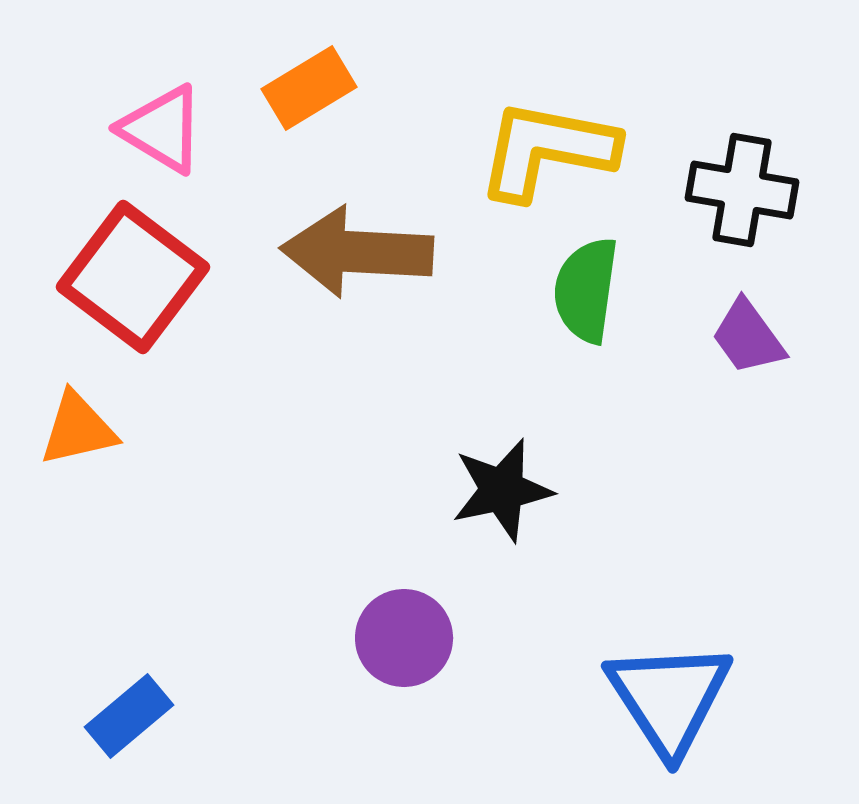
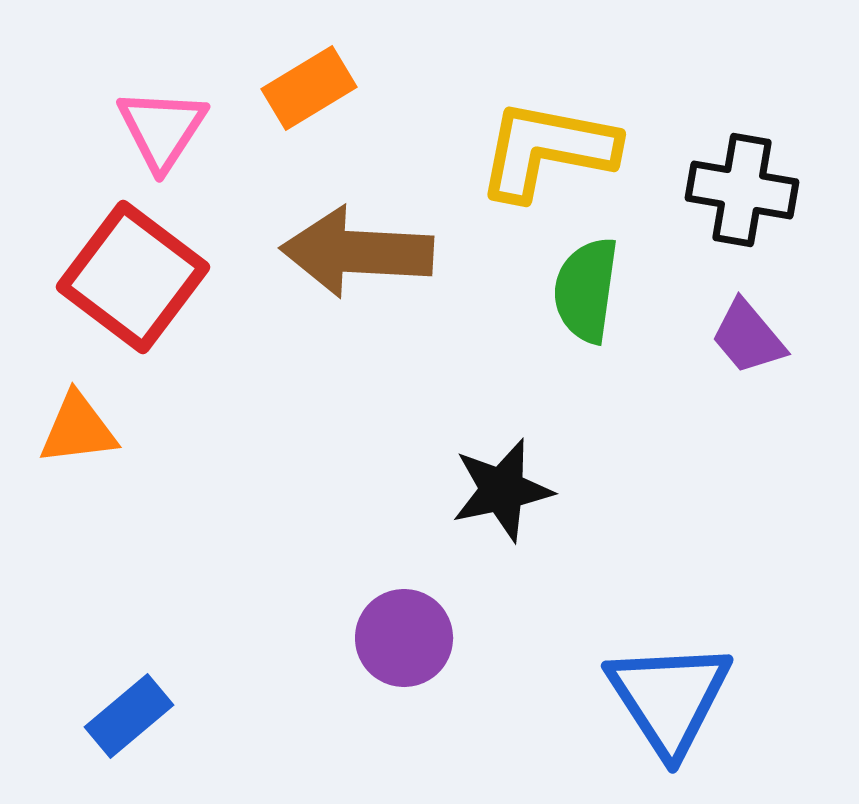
pink triangle: rotated 32 degrees clockwise
purple trapezoid: rotated 4 degrees counterclockwise
orange triangle: rotated 6 degrees clockwise
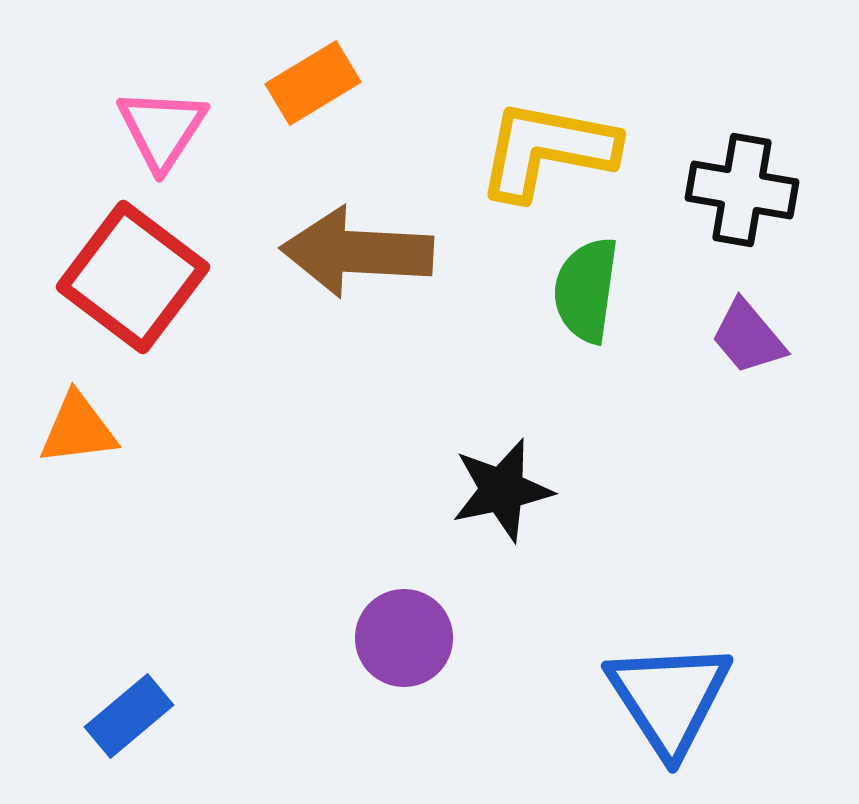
orange rectangle: moved 4 px right, 5 px up
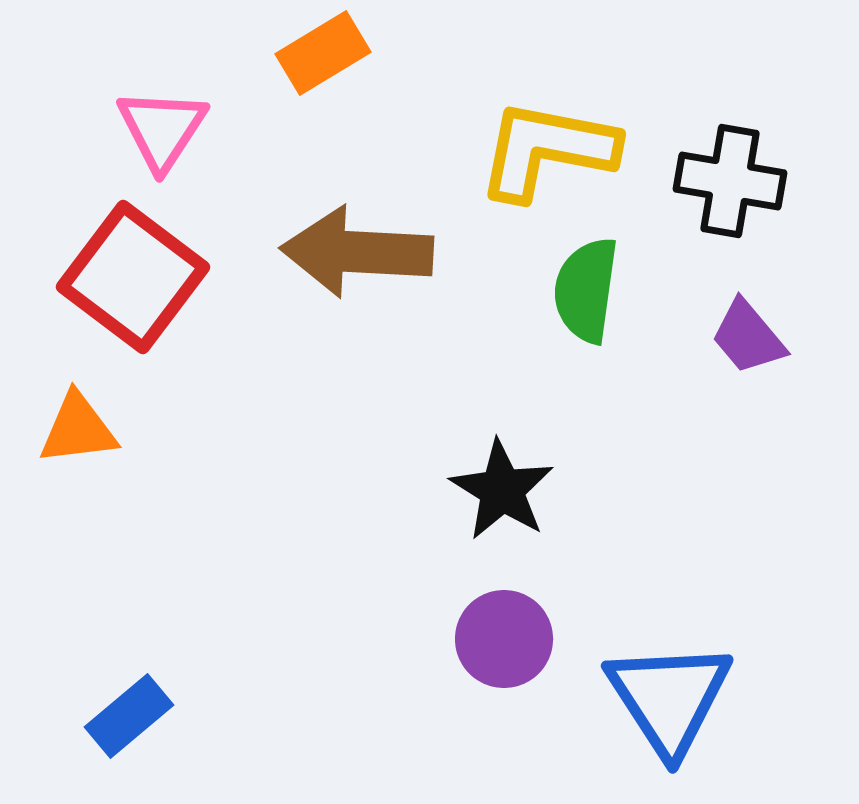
orange rectangle: moved 10 px right, 30 px up
black cross: moved 12 px left, 9 px up
black star: rotated 28 degrees counterclockwise
purple circle: moved 100 px right, 1 px down
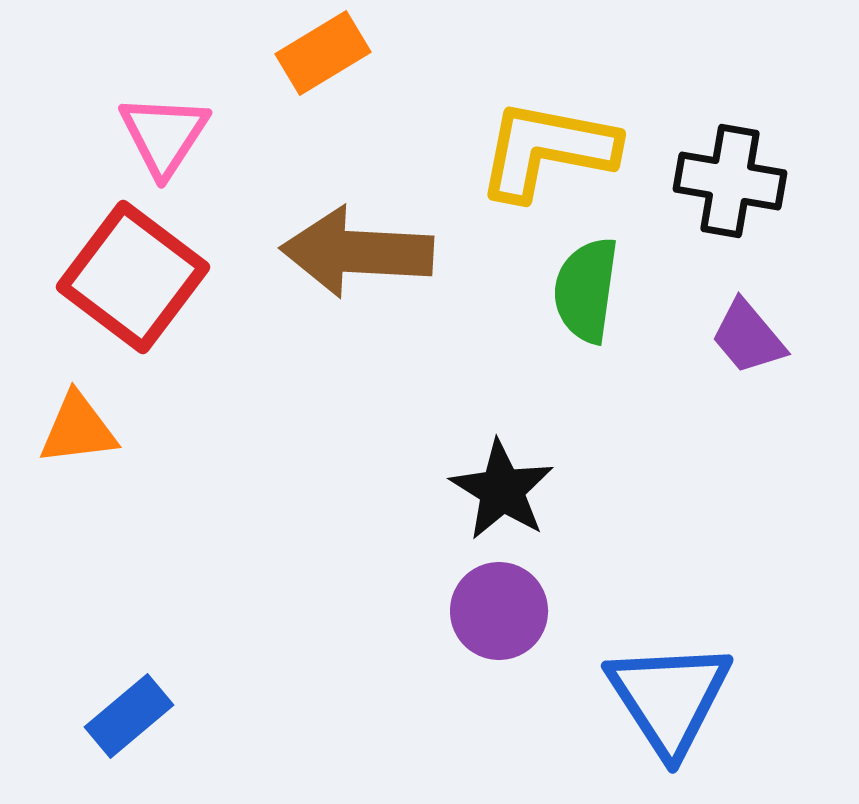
pink triangle: moved 2 px right, 6 px down
purple circle: moved 5 px left, 28 px up
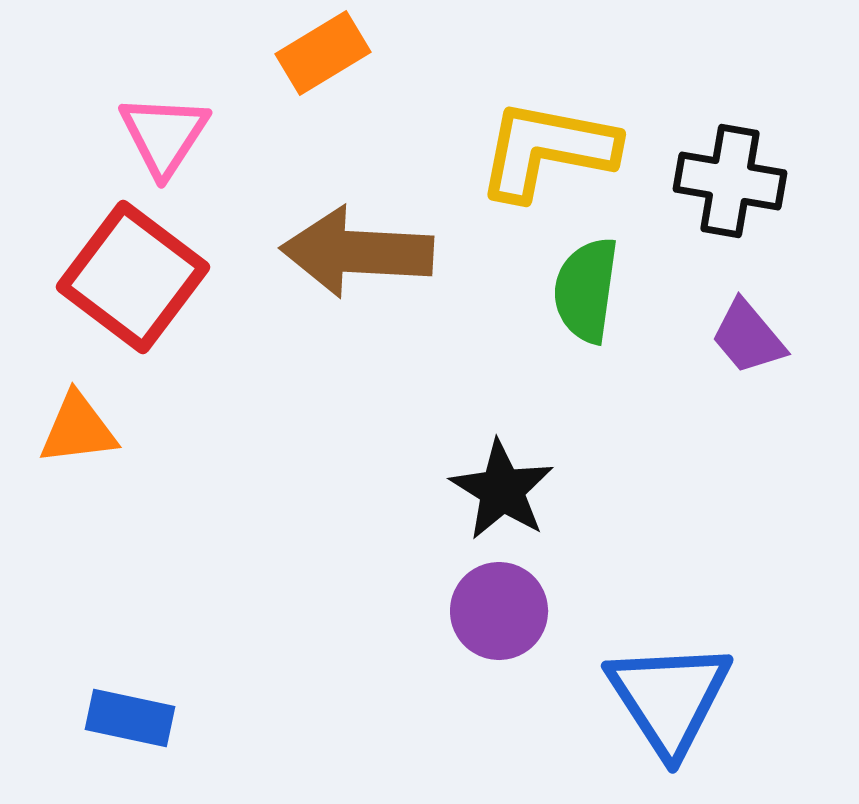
blue rectangle: moved 1 px right, 2 px down; rotated 52 degrees clockwise
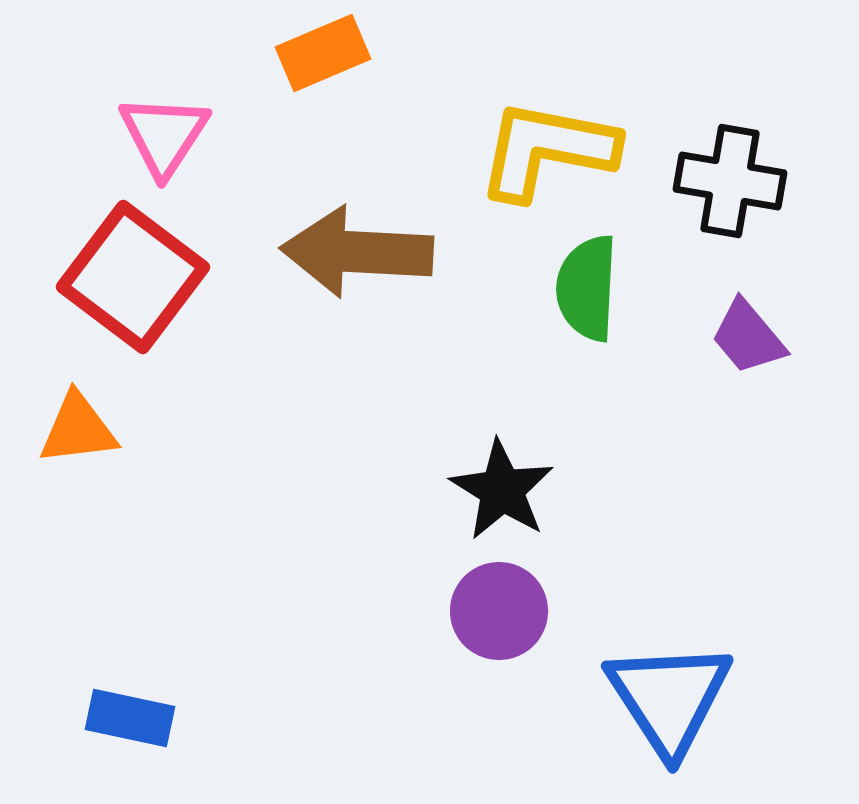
orange rectangle: rotated 8 degrees clockwise
green semicircle: moved 1 px right, 2 px up; rotated 5 degrees counterclockwise
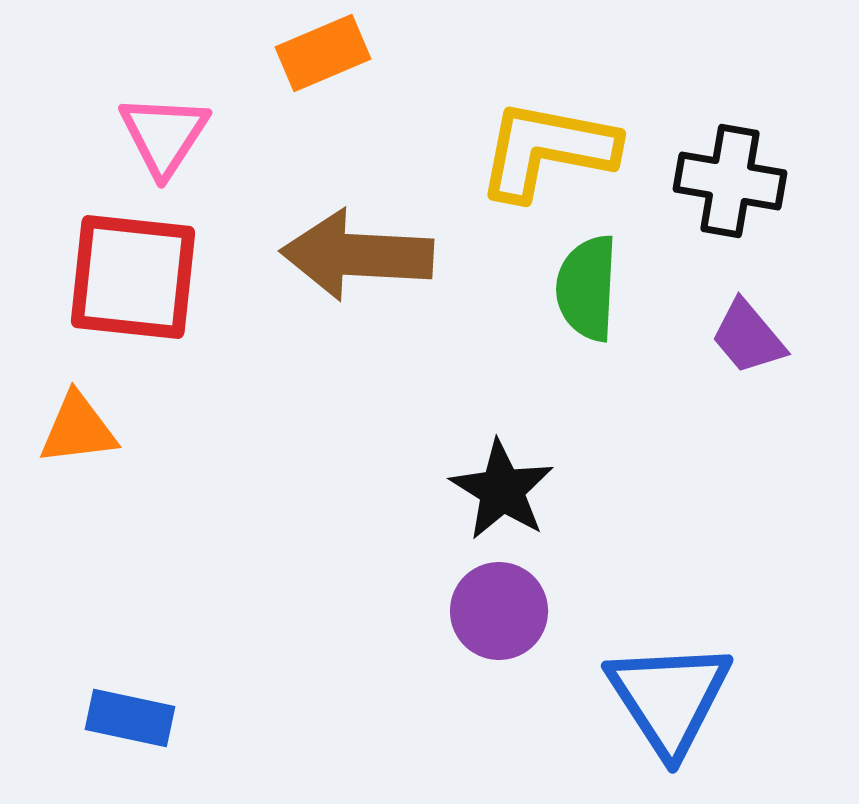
brown arrow: moved 3 px down
red square: rotated 31 degrees counterclockwise
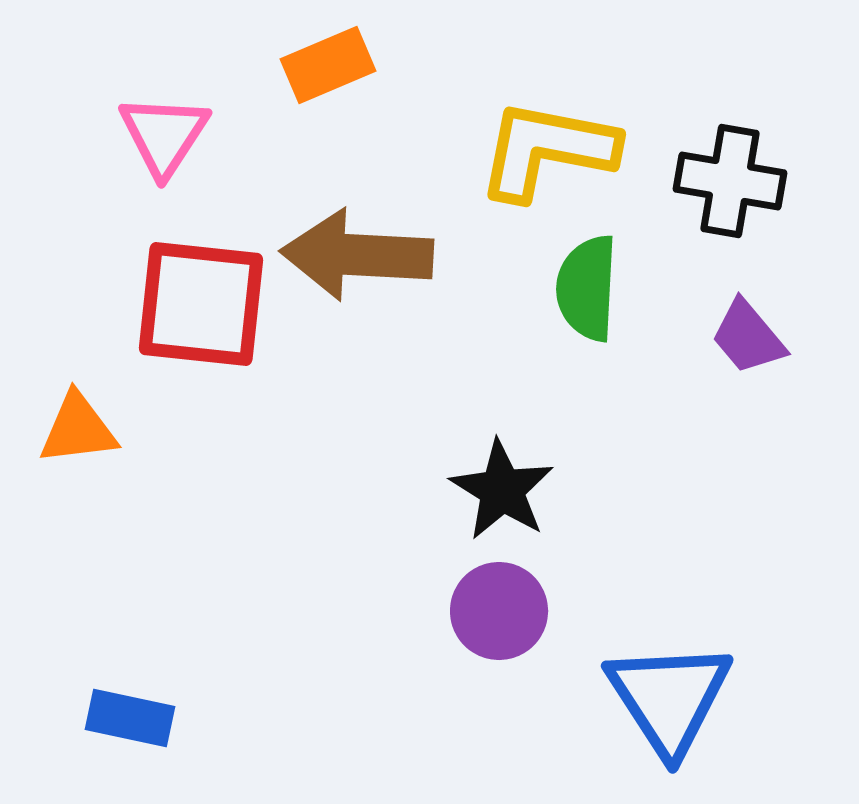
orange rectangle: moved 5 px right, 12 px down
red square: moved 68 px right, 27 px down
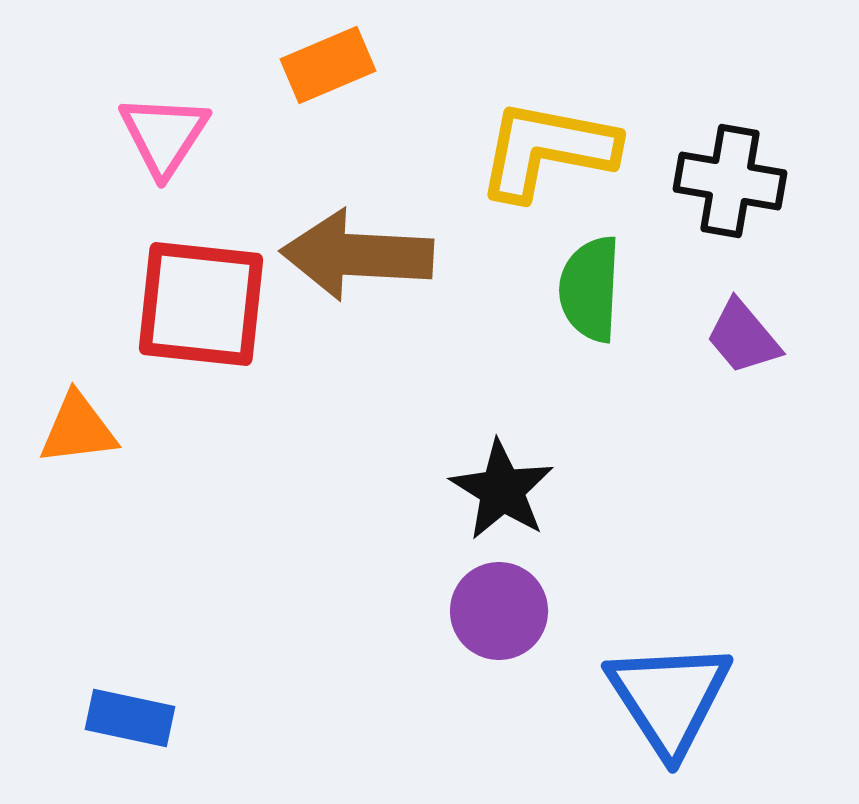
green semicircle: moved 3 px right, 1 px down
purple trapezoid: moved 5 px left
